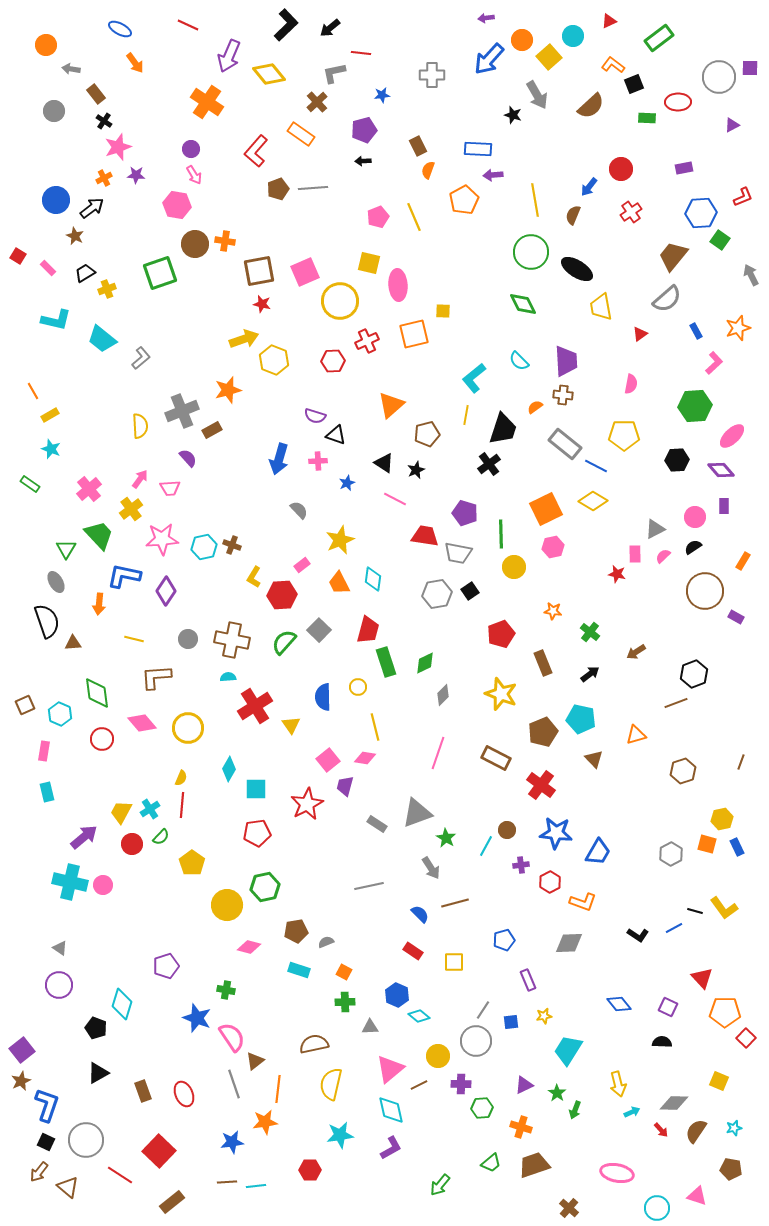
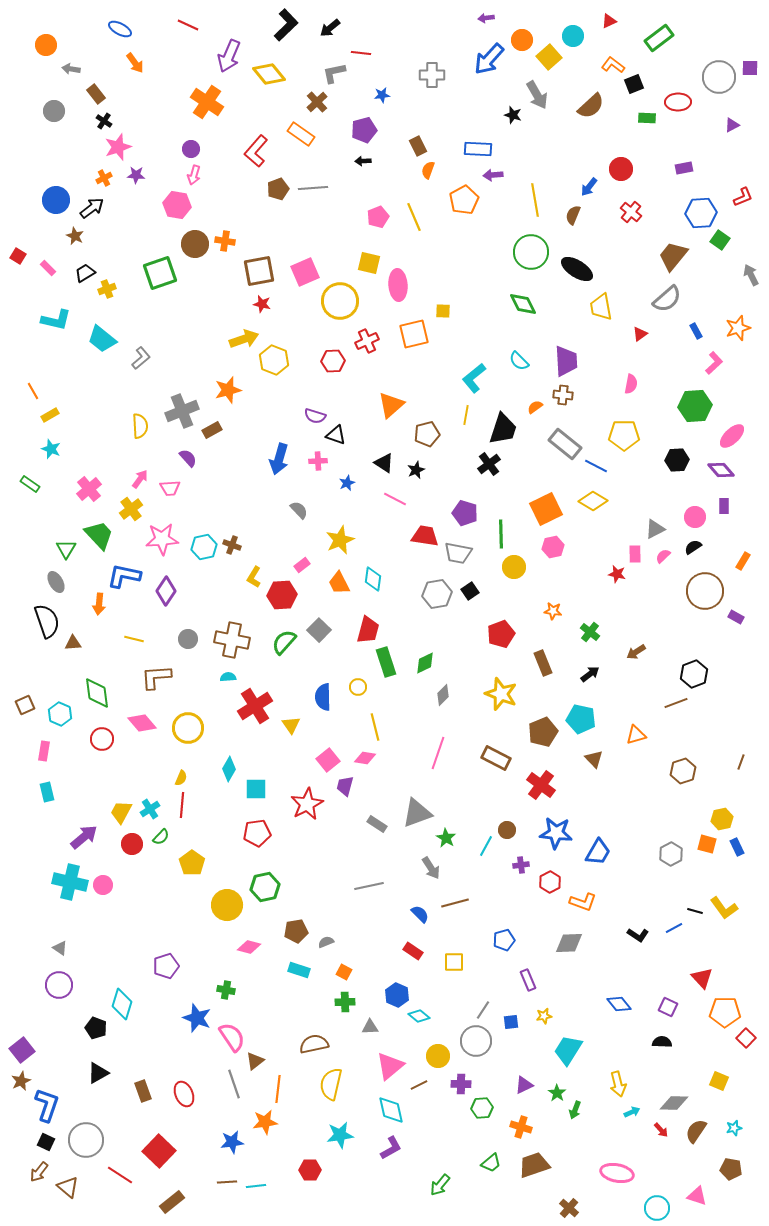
pink arrow at (194, 175): rotated 48 degrees clockwise
red cross at (631, 212): rotated 15 degrees counterclockwise
pink triangle at (390, 1069): moved 3 px up
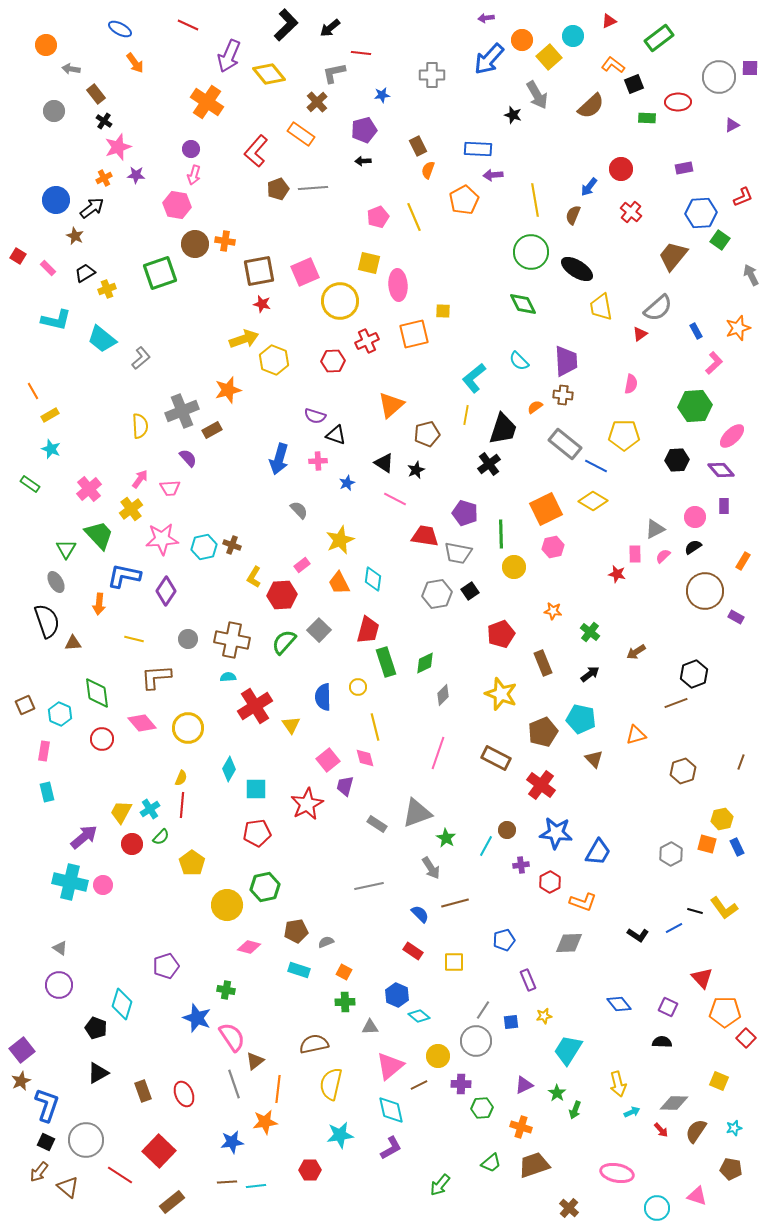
gray semicircle at (667, 299): moved 9 px left, 9 px down
pink diamond at (365, 758): rotated 65 degrees clockwise
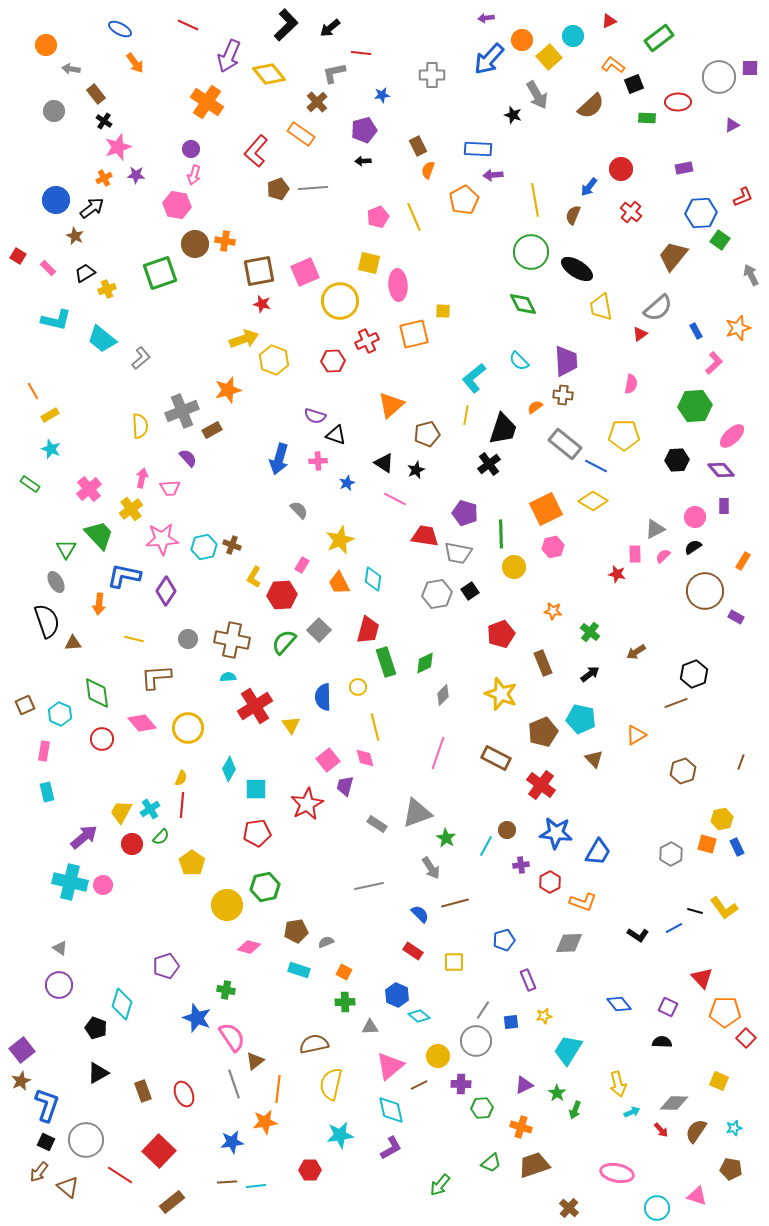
pink arrow at (140, 479): moved 2 px right, 1 px up; rotated 24 degrees counterclockwise
pink rectangle at (302, 565): rotated 21 degrees counterclockwise
orange triangle at (636, 735): rotated 15 degrees counterclockwise
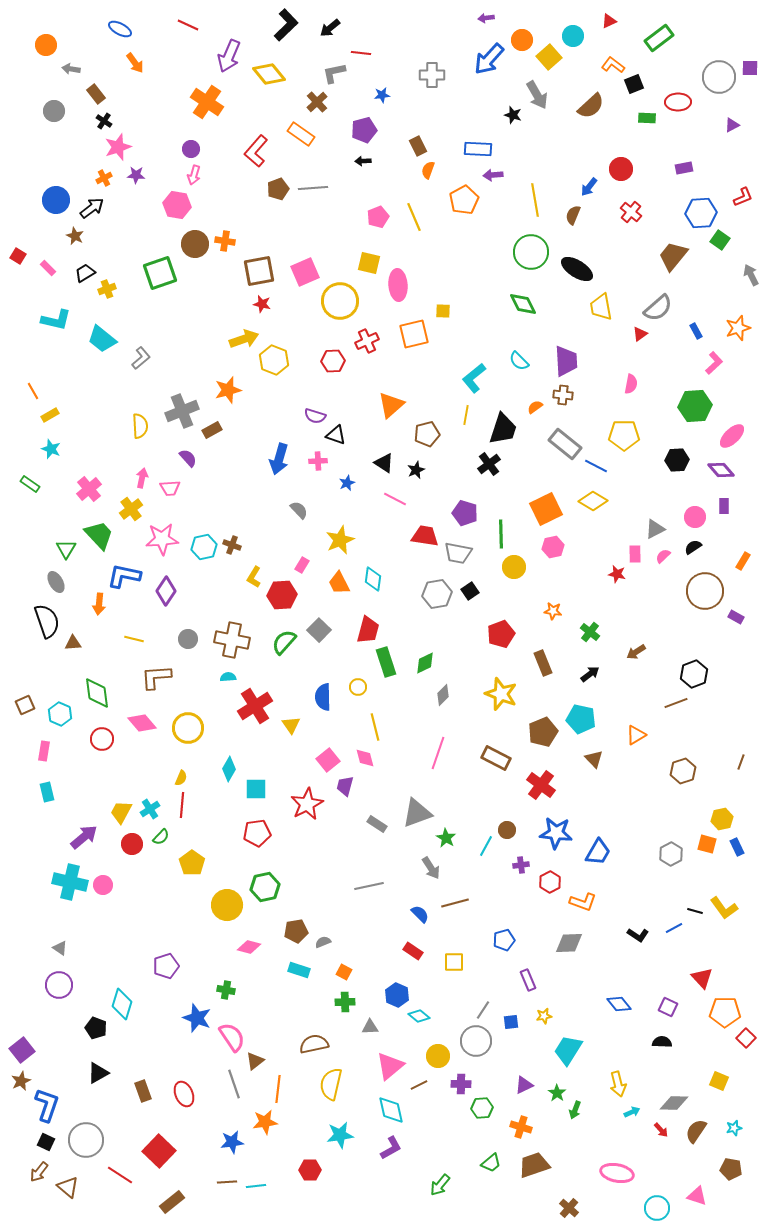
gray semicircle at (326, 942): moved 3 px left
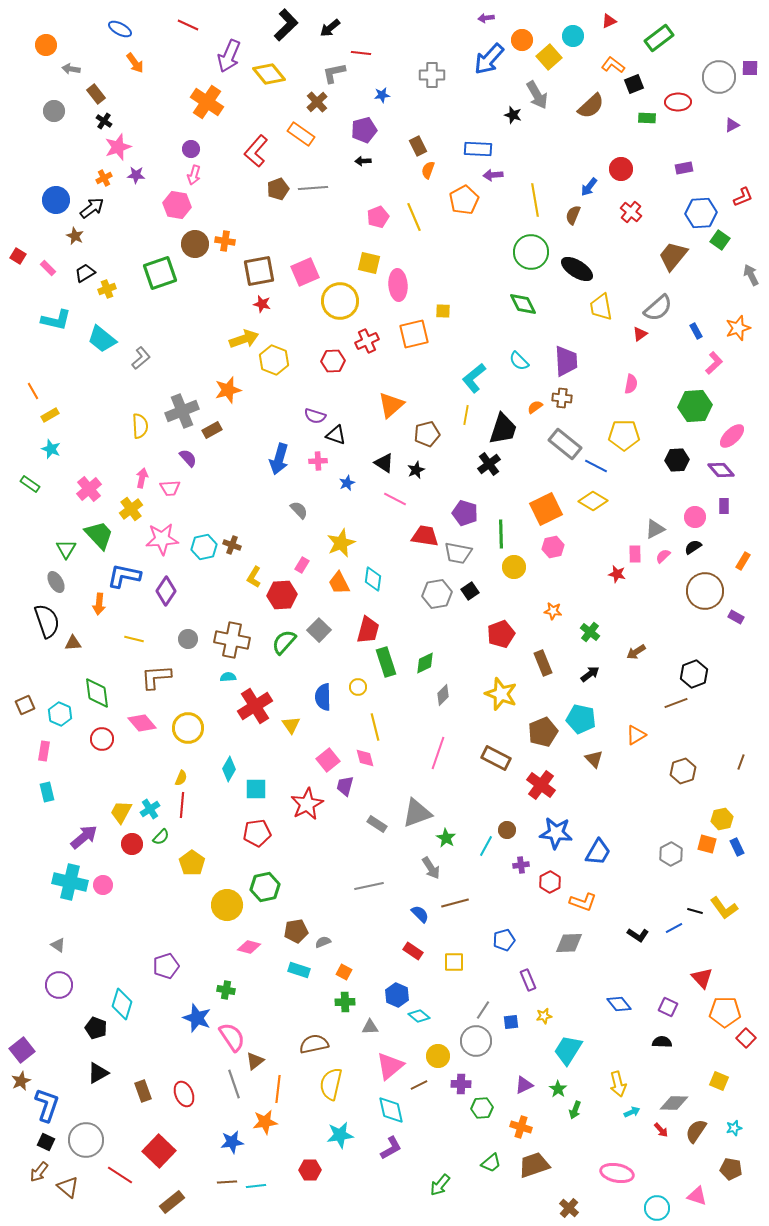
brown cross at (563, 395): moved 1 px left, 3 px down
yellow star at (340, 540): moved 1 px right, 3 px down
gray triangle at (60, 948): moved 2 px left, 3 px up
green star at (557, 1093): moved 1 px right, 4 px up
